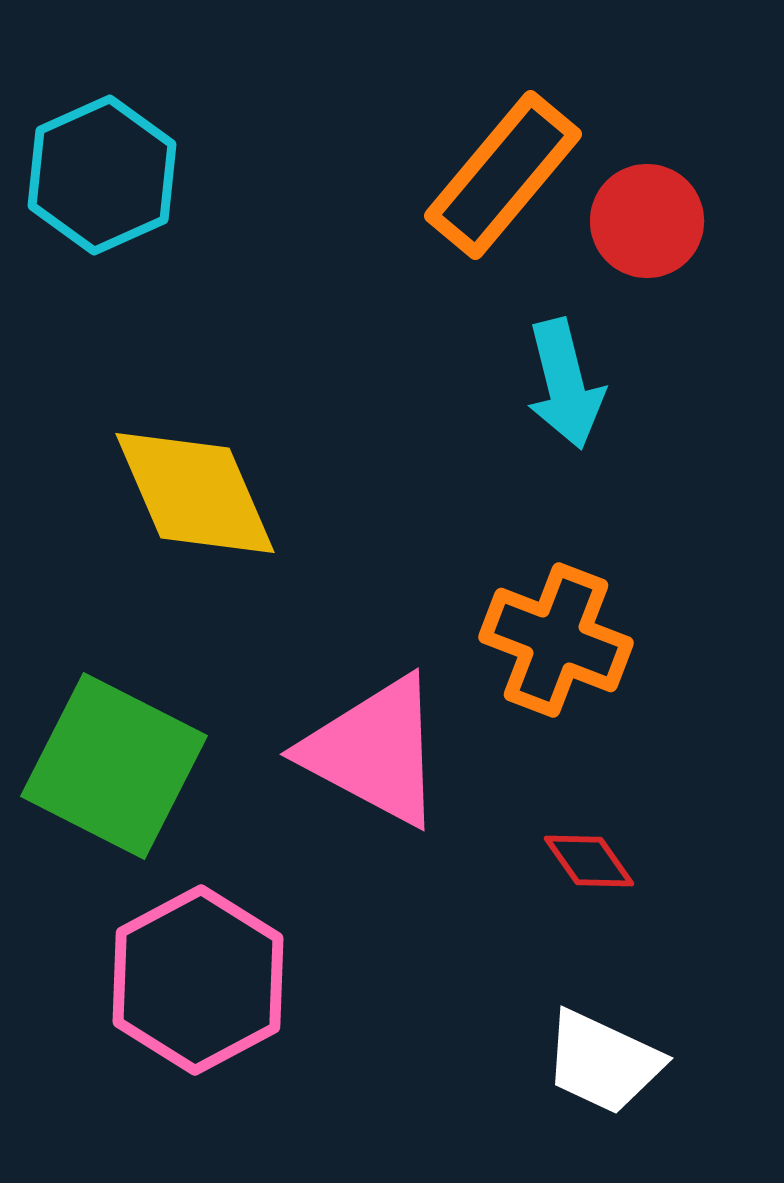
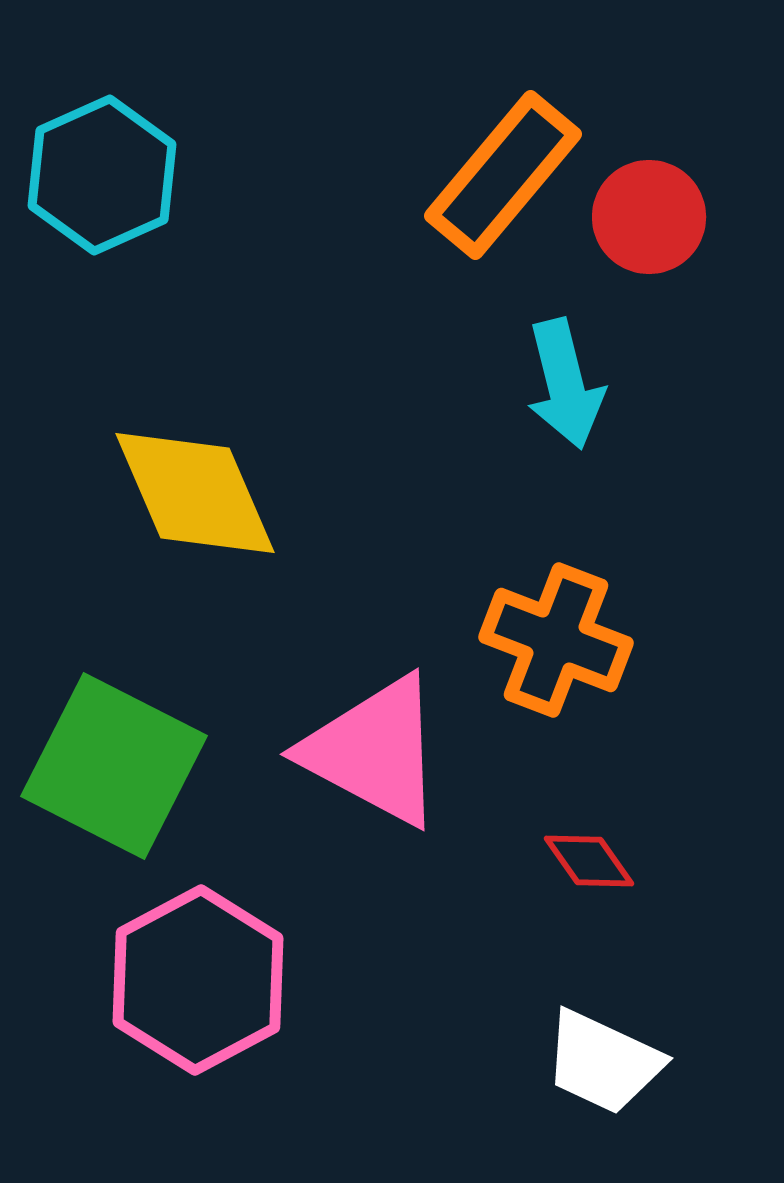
red circle: moved 2 px right, 4 px up
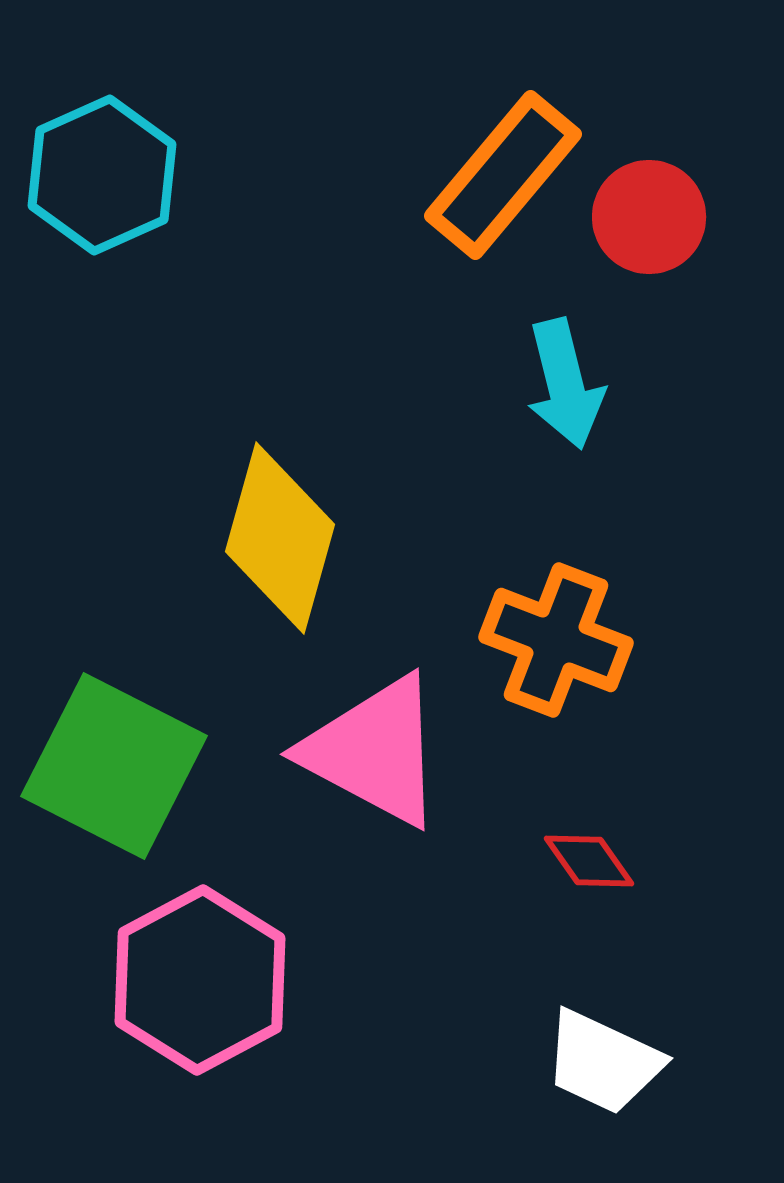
yellow diamond: moved 85 px right, 45 px down; rotated 39 degrees clockwise
pink hexagon: moved 2 px right
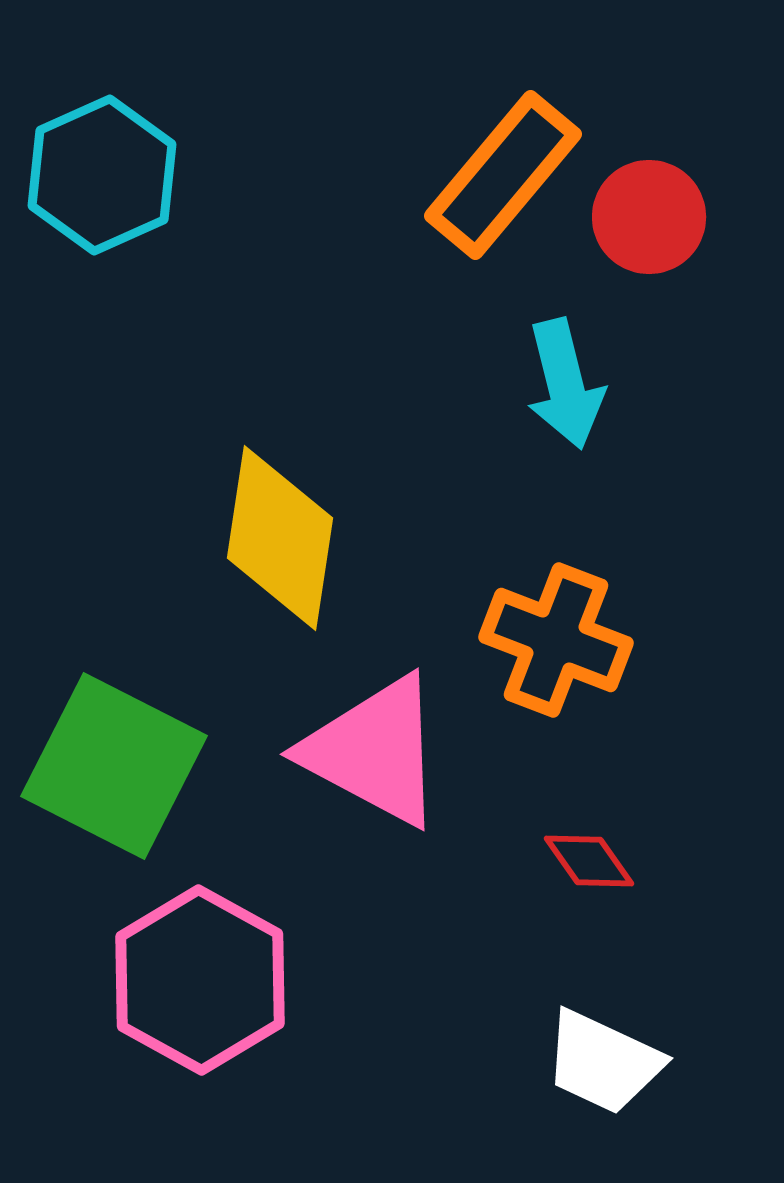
yellow diamond: rotated 7 degrees counterclockwise
pink hexagon: rotated 3 degrees counterclockwise
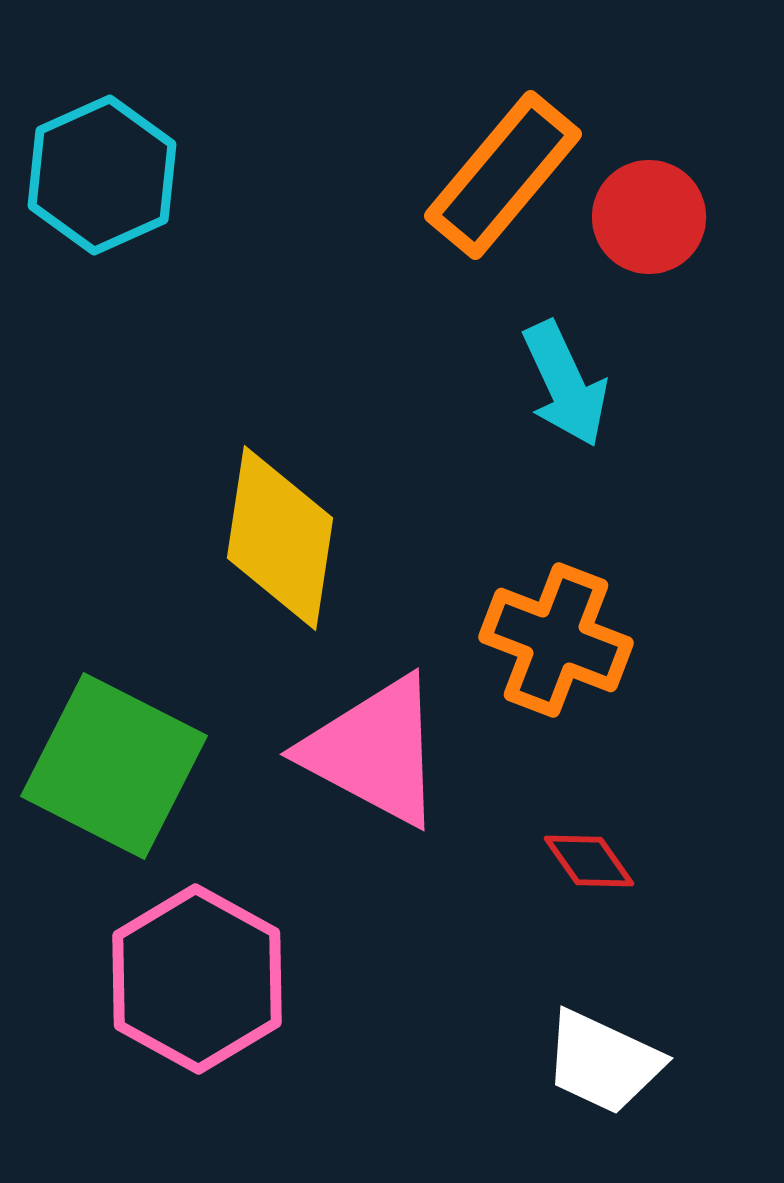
cyan arrow: rotated 11 degrees counterclockwise
pink hexagon: moved 3 px left, 1 px up
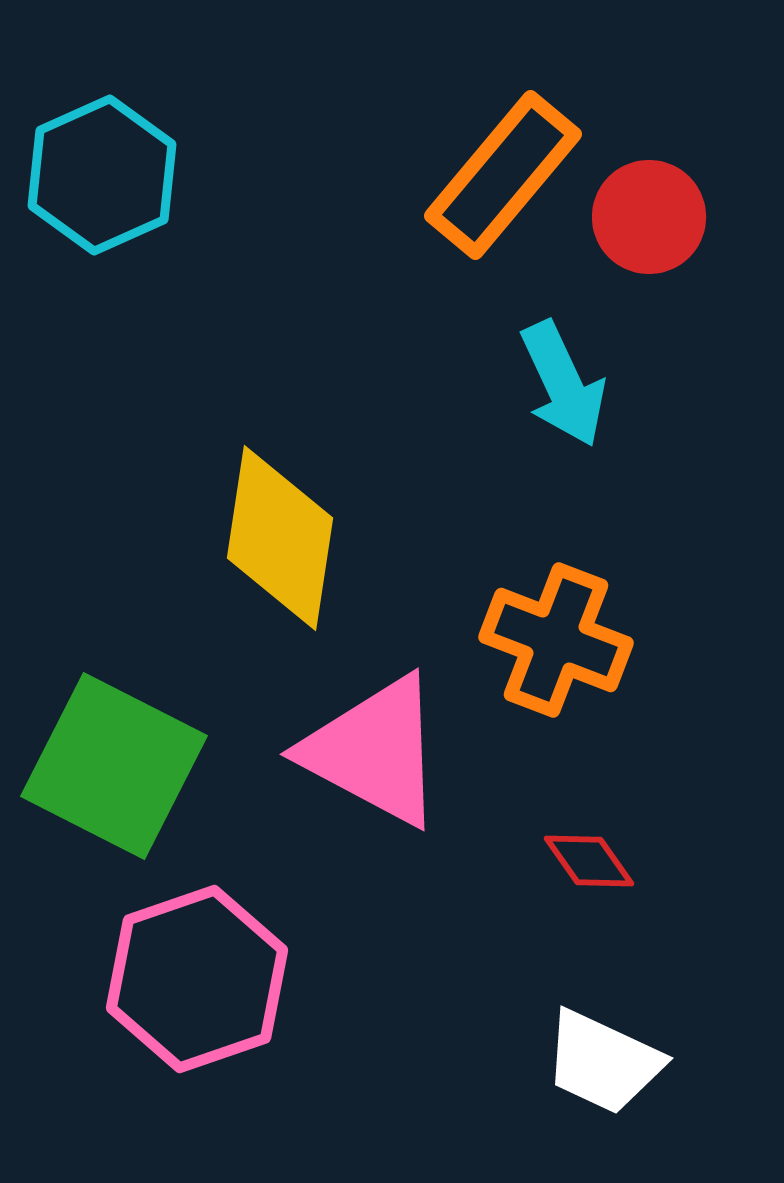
cyan arrow: moved 2 px left
pink hexagon: rotated 12 degrees clockwise
